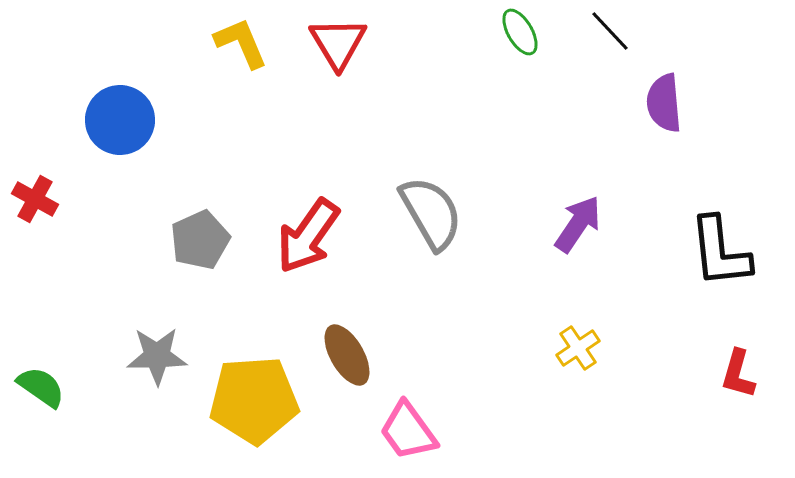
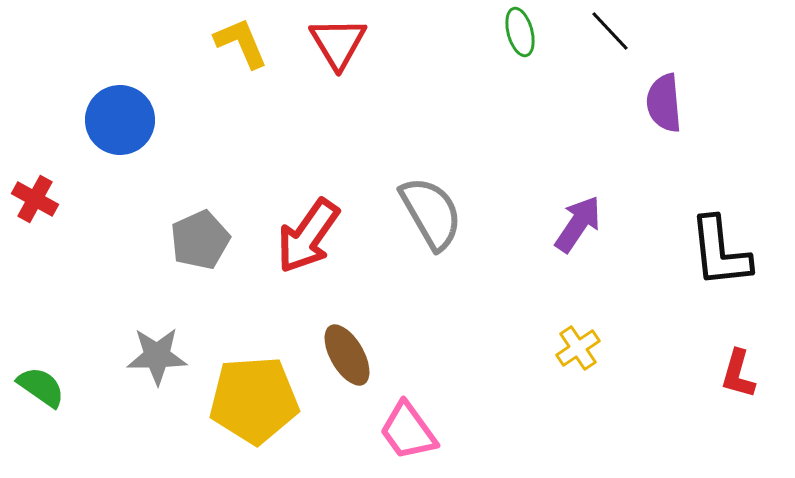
green ellipse: rotated 15 degrees clockwise
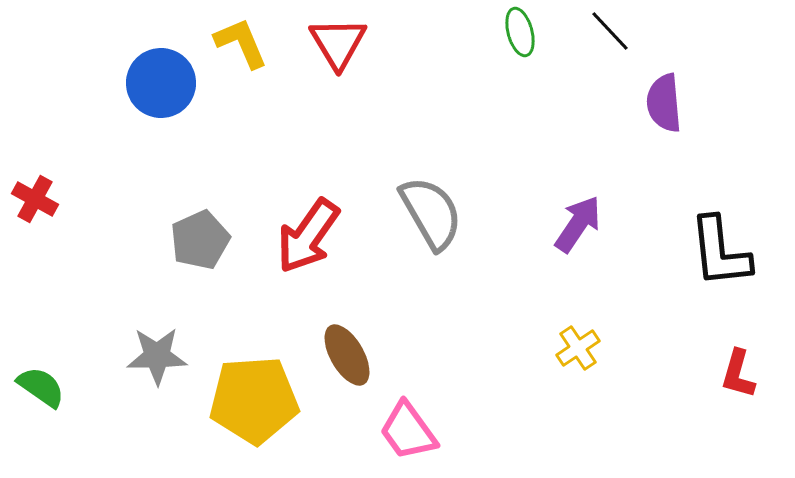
blue circle: moved 41 px right, 37 px up
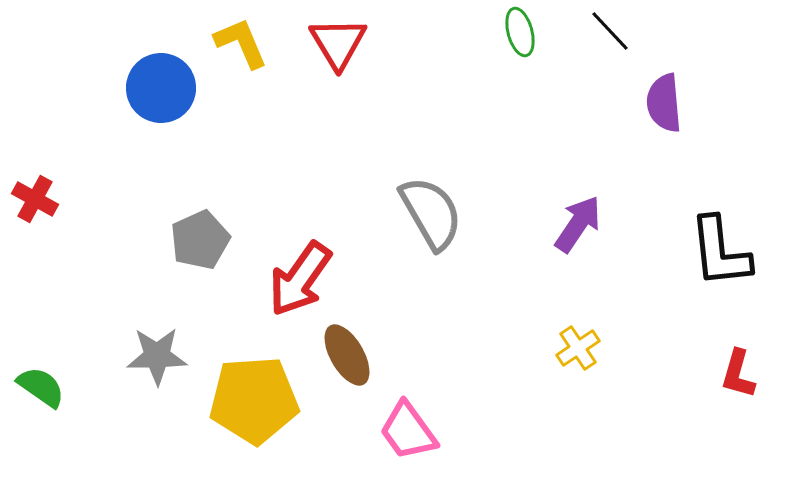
blue circle: moved 5 px down
red arrow: moved 8 px left, 43 px down
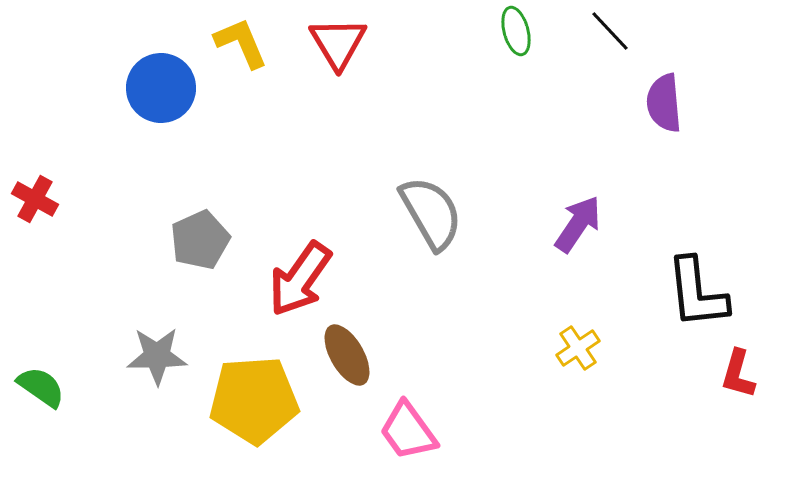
green ellipse: moved 4 px left, 1 px up
black L-shape: moved 23 px left, 41 px down
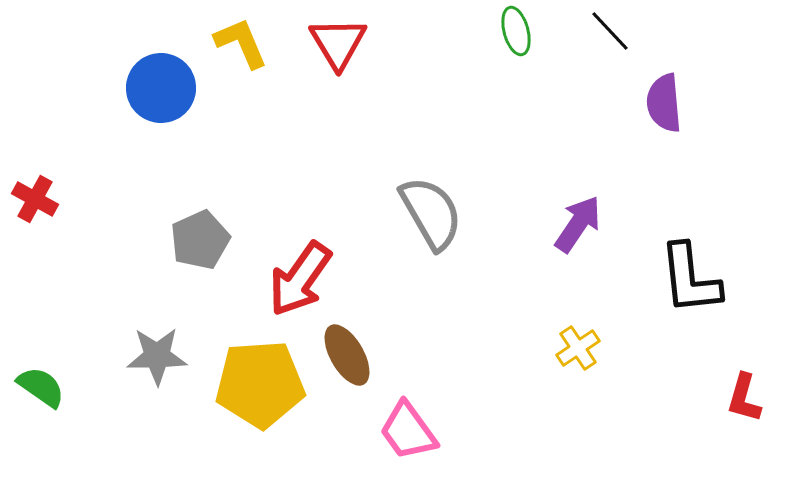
black L-shape: moved 7 px left, 14 px up
red L-shape: moved 6 px right, 24 px down
yellow pentagon: moved 6 px right, 16 px up
